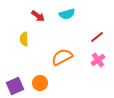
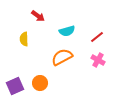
cyan semicircle: moved 17 px down
pink cross: rotated 24 degrees counterclockwise
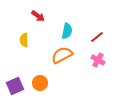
cyan semicircle: rotated 63 degrees counterclockwise
yellow semicircle: moved 1 px down
orange semicircle: moved 2 px up
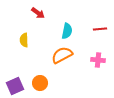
red arrow: moved 3 px up
red line: moved 3 px right, 8 px up; rotated 32 degrees clockwise
pink cross: rotated 24 degrees counterclockwise
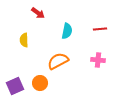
orange semicircle: moved 4 px left, 6 px down
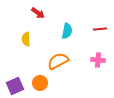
yellow semicircle: moved 2 px right, 1 px up
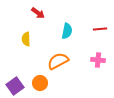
purple square: rotated 12 degrees counterclockwise
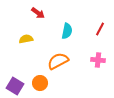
red line: rotated 56 degrees counterclockwise
yellow semicircle: rotated 80 degrees clockwise
purple square: rotated 24 degrees counterclockwise
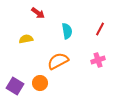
cyan semicircle: rotated 21 degrees counterclockwise
pink cross: rotated 24 degrees counterclockwise
